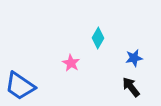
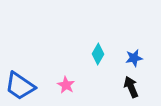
cyan diamond: moved 16 px down
pink star: moved 5 px left, 22 px down
black arrow: rotated 15 degrees clockwise
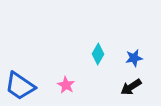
black arrow: rotated 100 degrees counterclockwise
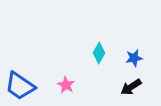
cyan diamond: moved 1 px right, 1 px up
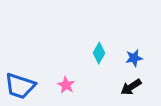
blue trapezoid: rotated 16 degrees counterclockwise
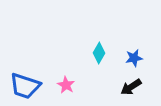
blue trapezoid: moved 5 px right
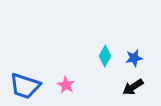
cyan diamond: moved 6 px right, 3 px down
black arrow: moved 2 px right
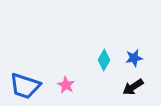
cyan diamond: moved 1 px left, 4 px down
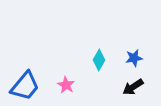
cyan diamond: moved 5 px left
blue trapezoid: rotated 68 degrees counterclockwise
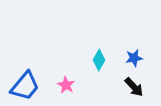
black arrow: moved 1 px right; rotated 100 degrees counterclockwise
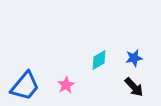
cyan diamond: rotated 30 degrees clockwise
pink star: rotated 12 degrees clockwise
